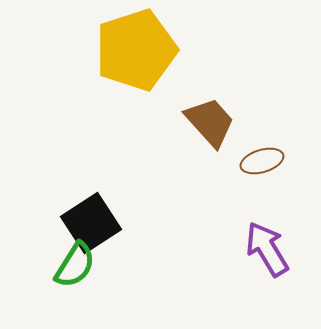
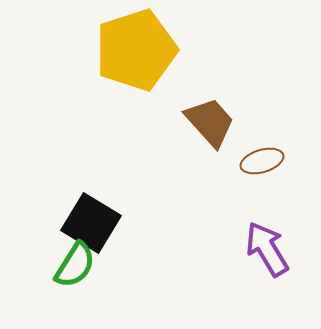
black square: rotated 26 degrees counterclockwise
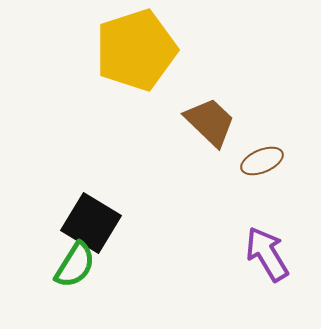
brown trapezoid: rotated 4 degrees counterclockwise
brown ellipse: rotated 6 degrees counterclockwise
purple arrow: moved 5 px down
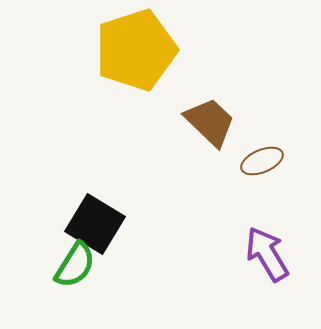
black square: moved 4 px right, 1 px down
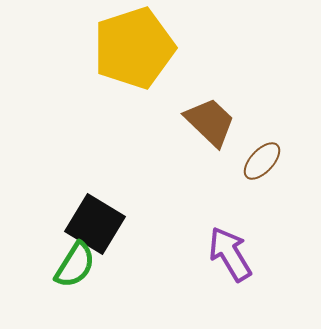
yellow pentagon: moved 2 px left, 2 px up
brown ellipse: rotated 24 degrees counterclockwise
purple arrow: moved 37 px left
